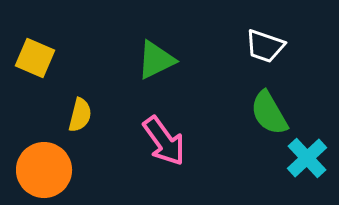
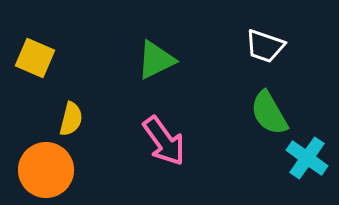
yellow semicircle: moved 9 px left, 4 px down
cyan cross: rotated 12 degrees counterclockwise
orange circle: moved 2 px right
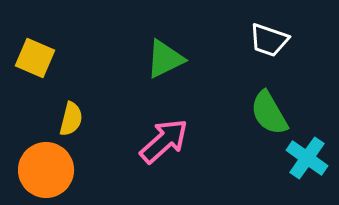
white trapezoid: moved 4 px right, 6 px up
green triangle: moved 9 px right, 1 px up
pink arrow: rotated 96 degrees counterclockwise
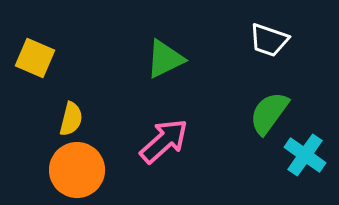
green semicircle: rotated 66 degrees clockwise
cyan cross: moved 2 px left, 3 px up
orange circle: moved 31 px right
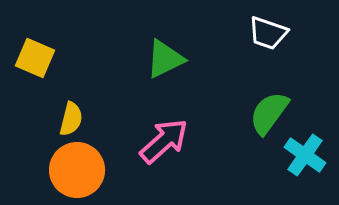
white trapezoid: moved 1 px left, 7 px up
